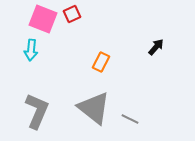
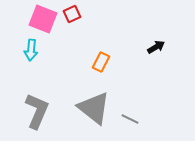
black arrow: rotated 18 degrees clockwise
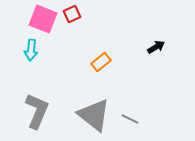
orange rectangle: rotated 24 degrees clockwise
gray triangle: moved 7 px down
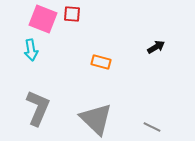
red square: rotated 30 degrees clockwise
cyan arrow: rotated 15 degrees counterclockwise
orange rectangle: rotated 54 degrees clockwise
gray L-shape: moved 1 px right, 3 px up
gray triangle: moved 2 px right, 4 px down; rotated 6 degrees clockwise
gray line: moved 22 px right, 8 px down
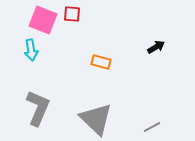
pink square: moved 1 px down
gray line: rotated 54 degrees counterclockwise
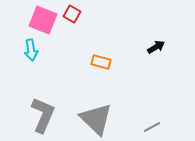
red square: rotated 24 degrees clockwise
gray L-shape: moved 5 px right, 7 px down
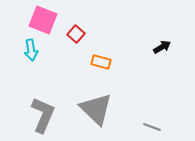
red square: moved 4 px right, 20 px down; rotated 12 degrees clockwise
black arrow: moved 6 px right
gray triangle: moved 10 px up
gray line: rotated 48 degrees clockwise
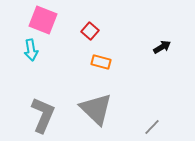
red square: moved 14 px right, 3 px up
gray line: rotated 66 degrees counterclockwise
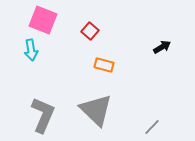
orange rectangle: moved 3 px right, 3 px down
gray triangle: moved 1 px down
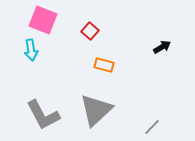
gray triangle: rotated 33 degrees clockwise
gray L-shape: rotated 129 degrees clockwise
